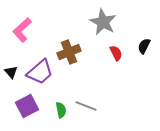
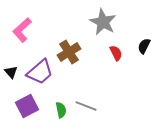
brown cross: rotated 10 degrees counterclockwise
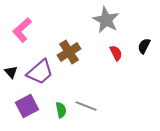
gray star: moved 3 px right, 2 px up
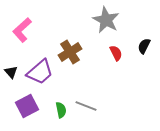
brown cross: moved 1 px right
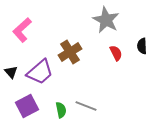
black semicircle: moved 2 px left; rotated 28 degrees counterclockwise
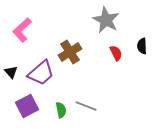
purple trapezoid: moved 1 px right, 1 px down
